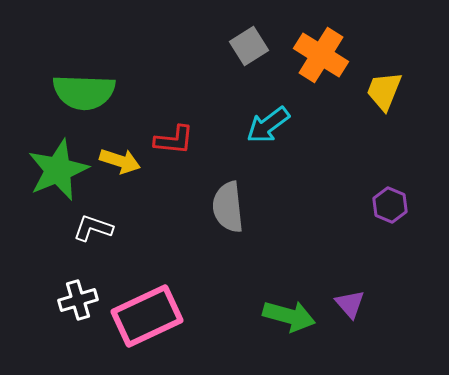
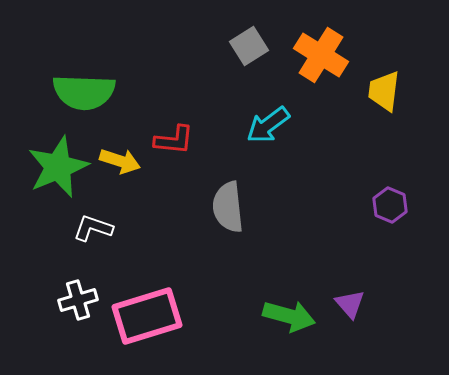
yellow trapezoid: rotated 15 degrees counterclockwise
green star: moved 3 px up
pink rectangle: rotated 8 degrees clockwise
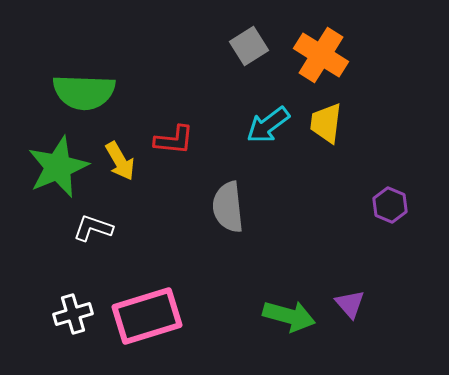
yellow trapezoid: moved 58 px left, 32 px down
yellow arrow: rotated 42 degrees clockwise
white cross: moved 5 px left, 14 px down
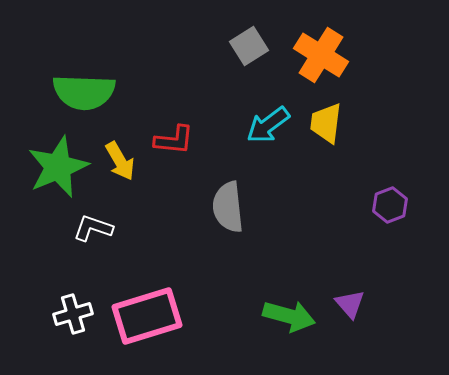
purple hexagon: rotated 16 degrees clockwise
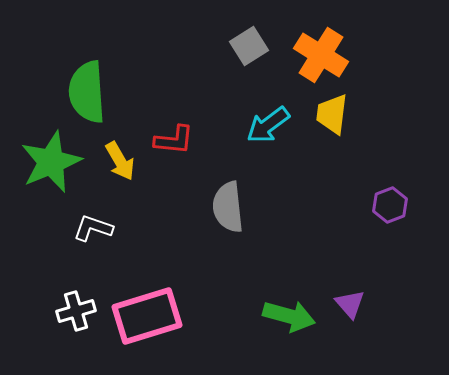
green semicircle: moved 3 px right; rotated 84 degrees clockwise
yellow trapezoid: moved 6 px right, 9 px up
green star: moved 7 px left, 5 px up
white cross: moved 3 px right, 3 px up
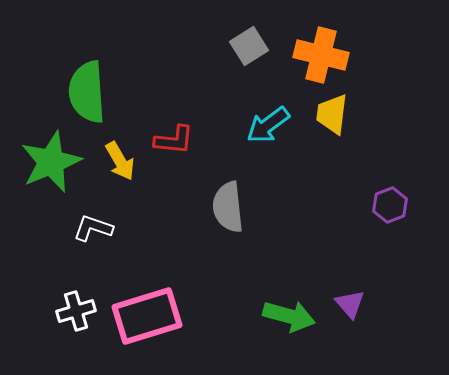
orange cross: rotated 18 degrees counterclockwise
